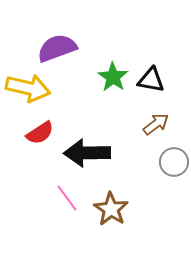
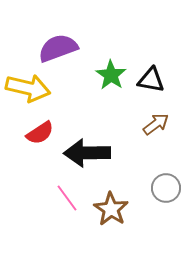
purple semicircle: moved 1 px right
green star: moved 2 px left, 2 px up
gray circle: moved 8 px left, 26 px down
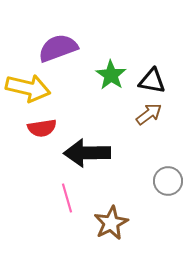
black triangle: moved 1 px right, 1 px down
brown arrow: moved 7 px left, 10 px up
red semicircle: moved 2 px right, 5 px up; rotated 24 degrees clockwise
gray circle: moved 2 px right, 7 px up
pink line: rotated 20 degrees clockwise
brown star: moved 14 px down; rotated 12 degrees clockwise
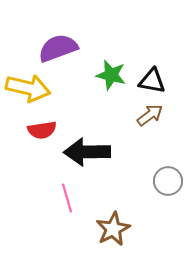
green star: rotated 20 degrees counterclockwise
brown arrow: moved 1 px right, 1 px down
red semicircle: moved 2 px down
black arrow: moved 1 px up
brown star: moved 2 px right, 6 px down
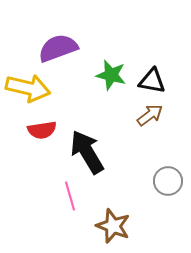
black arrow: rotated 60 degrees clockwise
pink line: moved 3 px right, 2 px up
brown star: moved 3 px up; rotated 24 degrees counterclockwise
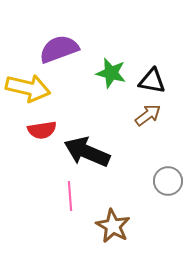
purple semicircle: moved 1 px right, 1 px down
green star: moved 2 px up
brown arrow: moved 2 px left
black arrow: rotated 36 degrees counterclockwise
pink line: rotated 12 degrees clockwise
brown star: rotated 8 degrees clockwise
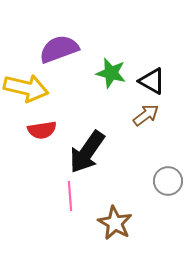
black triangle: rotated 20 degrees clockwise
yellow arrow: moved 2 px left
brown arrow: moved 2 px left
black arrow: rotated 78 degrees counterclockwise
brown star: moved 2 px right, 3 px up
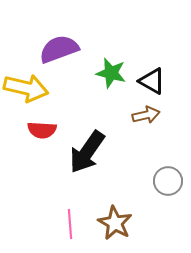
brown arrow: rotated 24 degrees clockwise
red semicircle: rotated 12 degrees clockwise
pink line: moved 28 px down
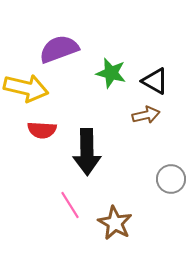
black triangle: moved 3 px right
black arrow: rotated 36 degrees counterclockwise
gray circle: moved 3 px right, 2 px up
pink line: moved 19 px up; rotated 28 degrees counterclockwise
